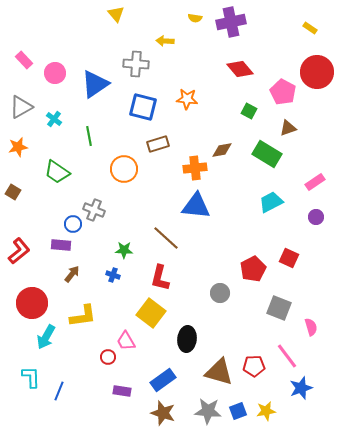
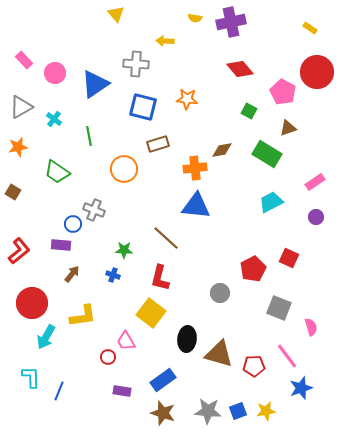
brown triangle at (219, 372): moved 18 px up
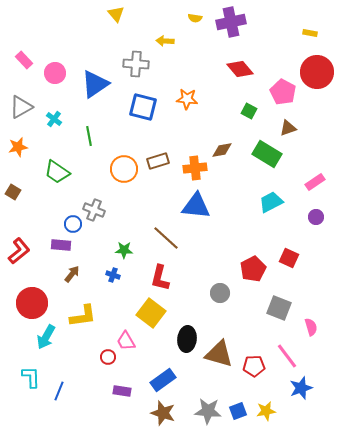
yellow rectangle at (310, 28): moved 5 px down; rotated 24 degrees counterclockwise
brown rectangle at (158, 144): moved 17 px down
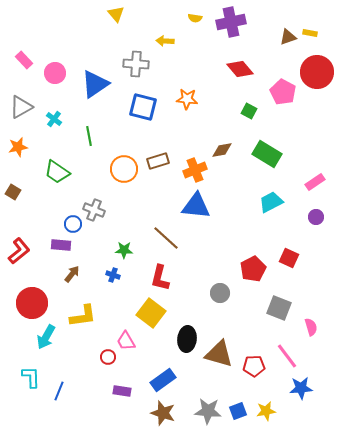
brown triangle at (288, 128): moved 91 px up
orange cross at (195, 168): moved 2 px down; rotated 15 degrees counterclockwise
blue star at (301, 388): rotated 15 degrees clockwise
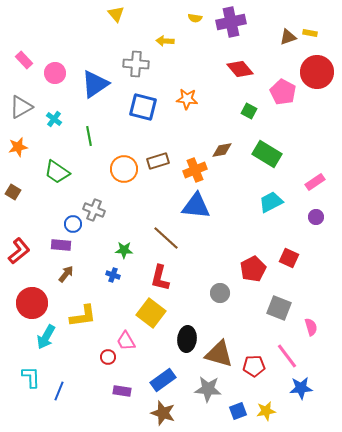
brown arrow at (72, 274): moved 6 px left
gray star at (208, 411): moved 22 px up
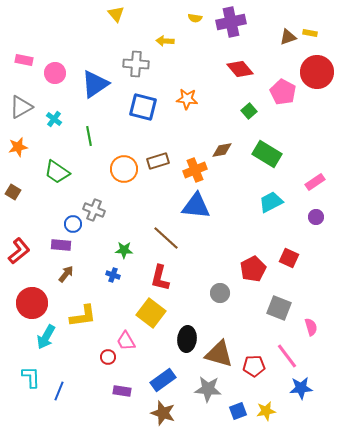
pink rectangle at (24, 60): rotated 36 degrees counterclockwise
green square at (249, 111): rotated 21 degrees clockwise
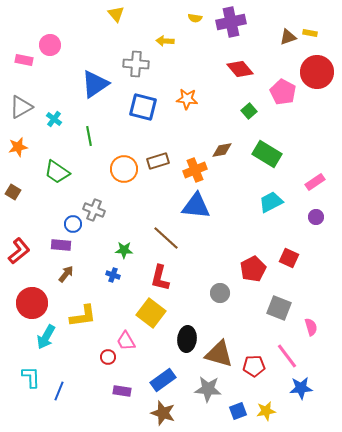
pink circle at (55, 73): moved 5 px left, 28 px up
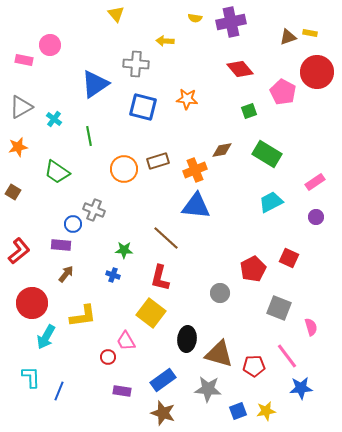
green square at (249, 111): rotated 21 degrees clockwise
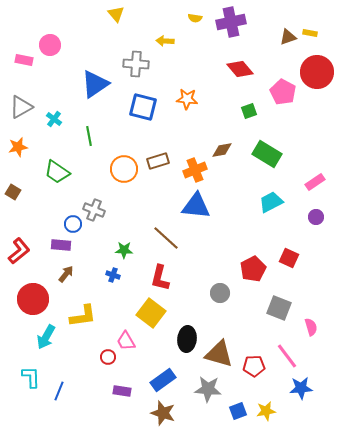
red circle at (32, 303): moved 1 px right, 4 px up
